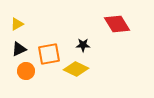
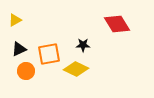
yellow triangle: moved 2 px left, 4 px up
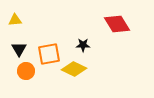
yellow triangle: rotated 24 degrees clockwise
black triangle: rotated 35 degrees counterclockwise
yellow diamond: moved 2 px left
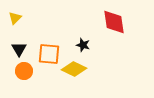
yellow triangle: moved 2 px up; rotated 40 degrees counterclockwise
red diamond: moved 3 px left, 2 px up; rotated 24 degrees clockwise
black star: rotated 16 degrees clockwise
orange square: rotated 15 degrees clockwise
orange circle: moved 2 px left
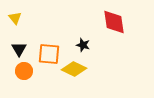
yellow triangle: rotated 24 degrees counterclockwise
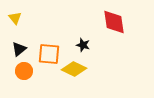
black triangle: rotated 21 degrees clockwise
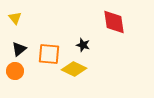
orange circle: moved 9 px left
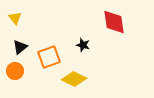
black triangle: moved 1 px right, 2 px up
orange square: moved 3 px down; rotated 25 degrees counterclockwise
yellow diamond: moved 10 px down
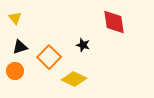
black triangle: rotated 21 degrees clockwise
orange square: rotated 25 degrees counterclockwise
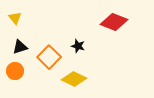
red diamond: rotated 60 degrees counterclockwise
black star: moved 5 px left, 1 px down
